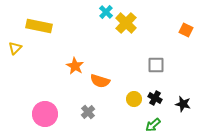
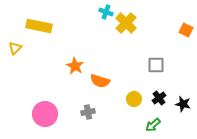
cyan cross: rotated 24 degrees counterclockwise
black cross: moved 4 px right; rotated 24 degrees clockwise
gray cross: rotated 32 degrees clockwise
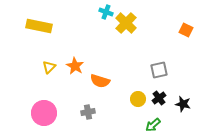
yellow triangle: moved 34 px right, 19 px down
gray square: moved 3 px right, 5 px down; rotated 12 degrees counterclockwise
yellow circle: moved 4 px right
pink circle: moved 1 px left, 1 px up
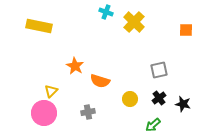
yellow cross: moved 8 px right, 1 px up
orange square: rotated 24 degrees counterclockwise
yellow triangle: moved 2 px right, 24 px down
yellow circle: moved 8 px left
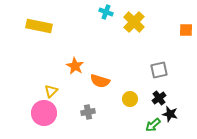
black star: moved 13 px left, 10 px down
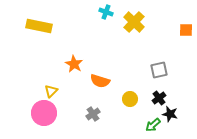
orange star: moved 1 px left, 2 px up
gray cross: moved 5 px right, 2 px down; rotated 24 degrees counterclockwise
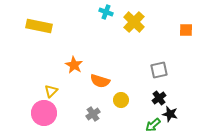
orange star: moved 1 px down
yellow circle: moved 9 px left, 1 px down
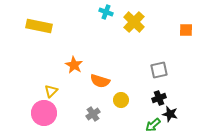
black cross: rotated 16 degrees clockwise
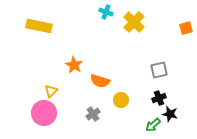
orange square: moved 2 px up; rotated 16 degrees counterclockwise
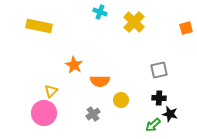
cyan cross: moved 6 px left
orange semicircle: rotated 18 degrees counterclockwise
black cross: rotated 24 degrees clockwise
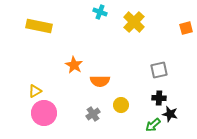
yellow triangle: moved 16 px left; rotated 16 degrees clockwise
yellow circle: moved 5 px down
